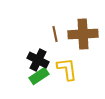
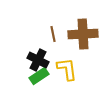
brown line: moved 2 px left
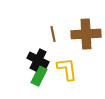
brown cross: moved 3 px right
green rectangle: rotated 30 degrees counterclockwise
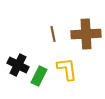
black cross: moved 20 px left, 5 px down
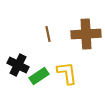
brown line: moved 5 px left
yellow L-shape: moved 4 px down
green rectangle: rotated 30 degrees clockwise
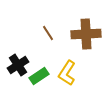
brown line: moved 1 px up; rotated 21 degrees counterclockwise
black cross: rotated 30 degrees clockwise
yellow L-shape: rotated 140 degrees counterclockwise
